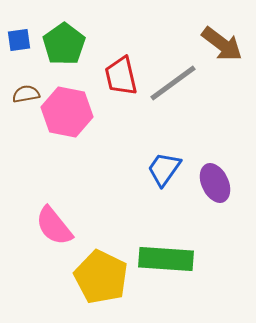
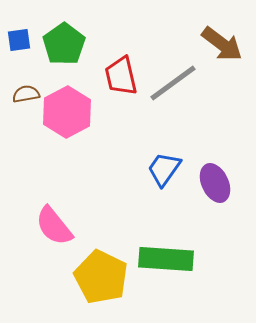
pink hexagon: rotated 21 degrees clockwise
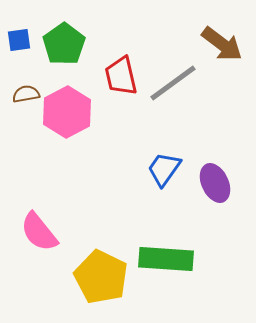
pink semicircle: moved 15 px left, 6 px down
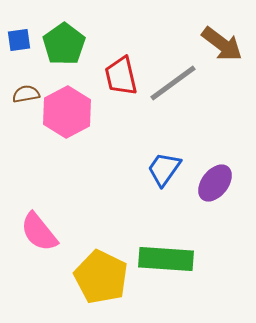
purple ellipse: rotated 63 degrees clockwise
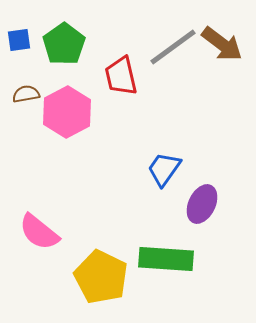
gray line: moved 36 px up
purple ellipse: moved 13 px left, 21 px down; rotated 12 degrees counterclockwise
pink semicircle: rotated 12 degrees counterclockwise
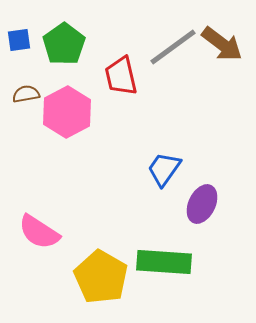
pink semicircle: rotated 6 degrees counterclockwise
green rectangle: moved 2 px left, 3 px down
yellow pentagon: rotated 4 degrees clockwise
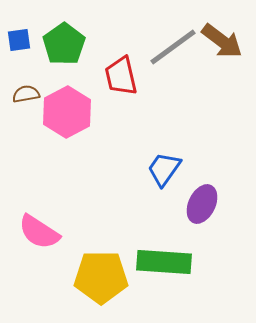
brown arrow: moved 3 px up
yellow pentagon: rotated 30 degrees counterclockwise
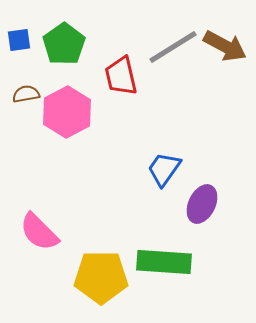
brown arrow: moved 3 px right, 5 px down; rotated 9 degrees counterclockwise
gray line: rotated 4 degrees clockwise
pink semicircle: rotated 12 degrees clockwise
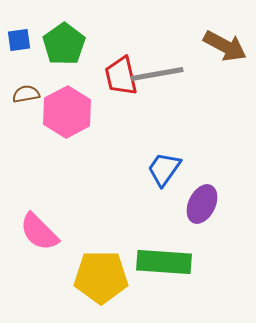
gray line: moved 16 px left, 27 px down; rotated 22 degrees clockwise
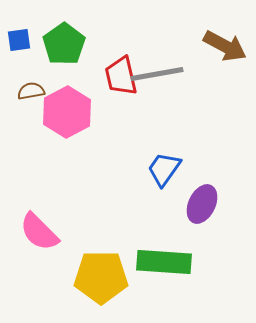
brown semicircle: moved 5 px right, 3 px up
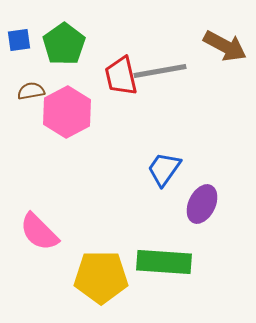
gray line: moved 3 px right, 3 px up
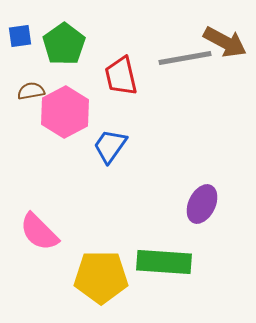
blue square: moved 1 px right, 4 px up
brown arrow: moved 4 px up
gray line: moved 25 px right, 13 px up
pink hexagon: moved 2 px left
blue trapezoid: moved 54 px left, 23 px up
